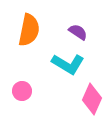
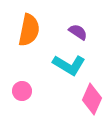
cyan L-shape: moved 1 px right, 1 px down
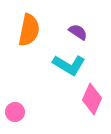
pink circle: moved 7 px left, 21 px down
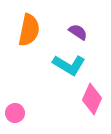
pink circle: moved 1 px down
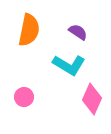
pink circle: moved 9 px right, 16 px up
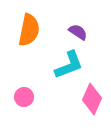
cyan L-shape: rotated 52 degrees counterclockwise
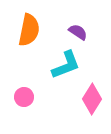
cyan L-shape: moved 3 px left
pink diamond: rotated 8 degrees clockwise
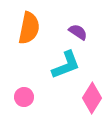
orange semicircle: moved 2 px up
pink diamond: moved 1 px up
